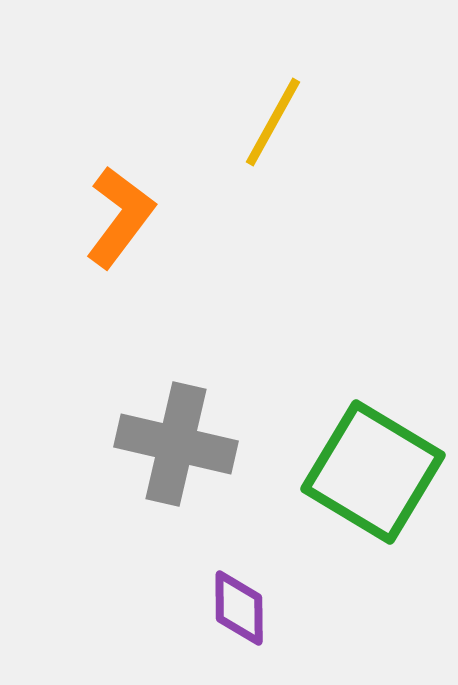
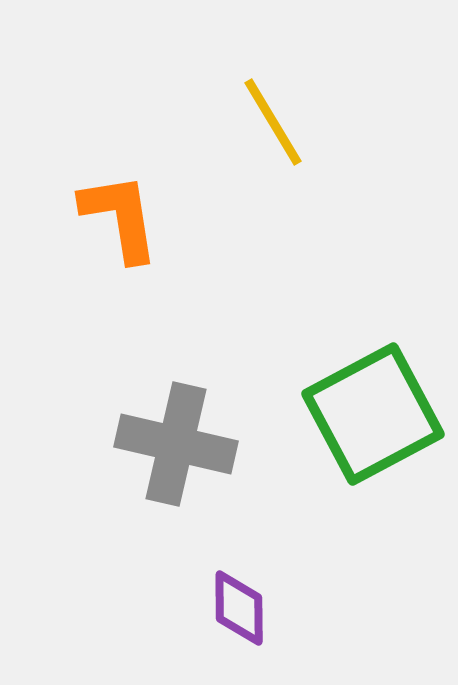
yellow line: rotated 60 degrees counterclockwise
orange L-shape: rotated 46 degrees counterclockwise
green square: moved 58 px up; rotated 31 degrees clockwise
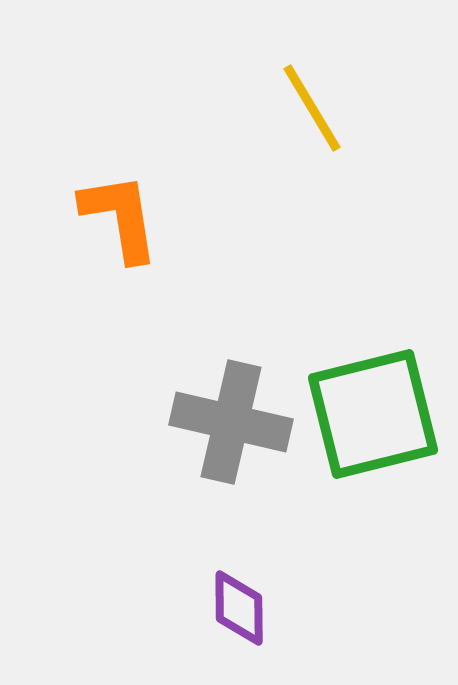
yellow line: moved 39 px right, 14 px up
green square: rotated 14 degrees clockwise
gray cross: moved 55 px right, 22 px up
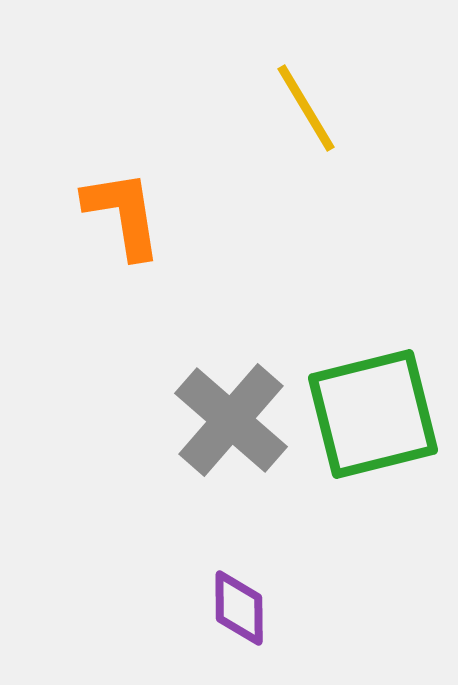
yellow line: moved 6 px left
orange L-shape: moved 3 px right, 3 px up
gray cross: moved 2 px up; rotated 28 degrees clockwise
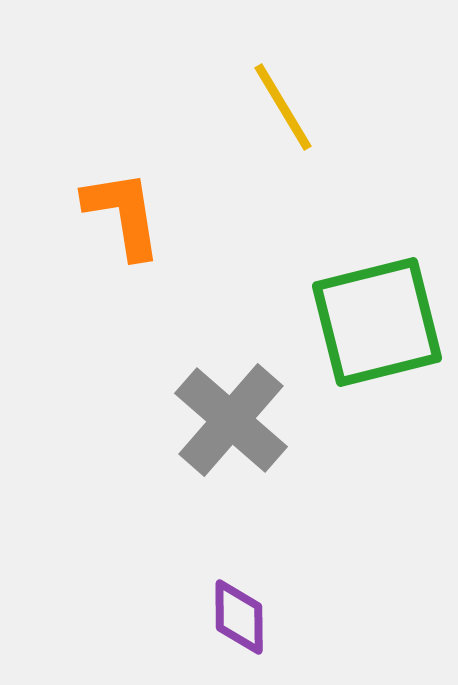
yellow line: moved 23 px left, 1 px up
green square: moved 4 px right, 92 px up
purple diamond: moved 9 px down
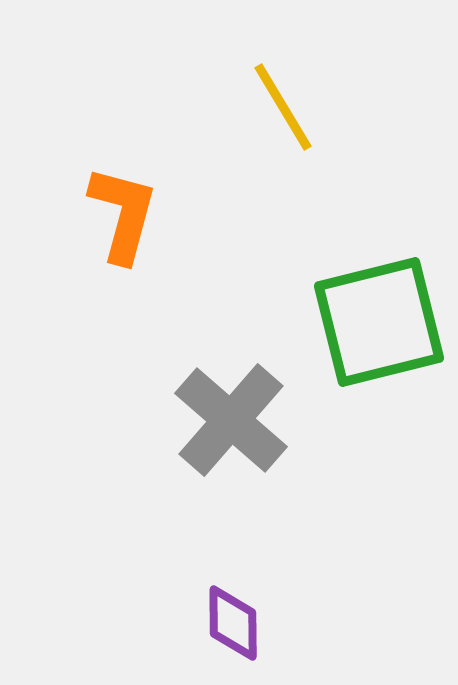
orange L-shape: rotated 24 degrees clockwise
green square: moved 2 px right
purple diamond: moved 6 px left, 6 px down
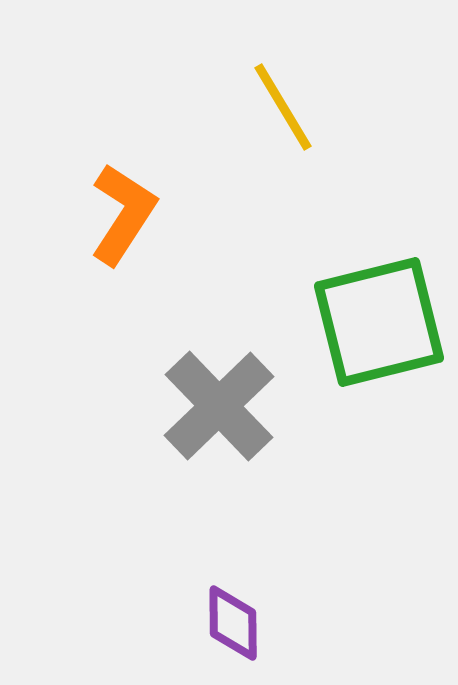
orange L-shape: rotated 18 degrees clockwise
gray cross: moved 12 px left, 14 px up; rotated 5 degrees clockwise
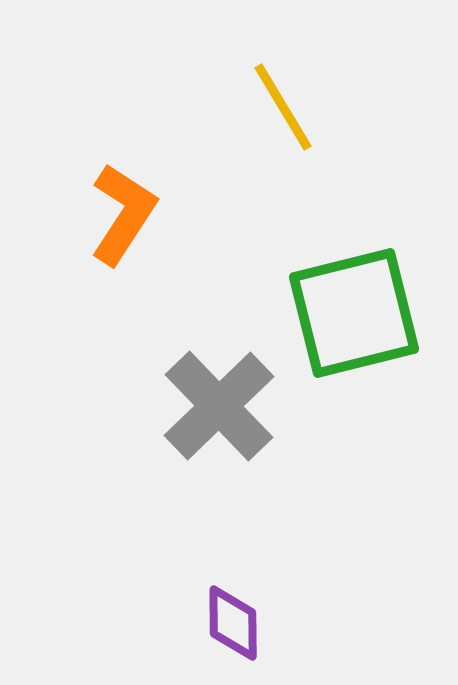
green square: moved 25 px left, 9 px up
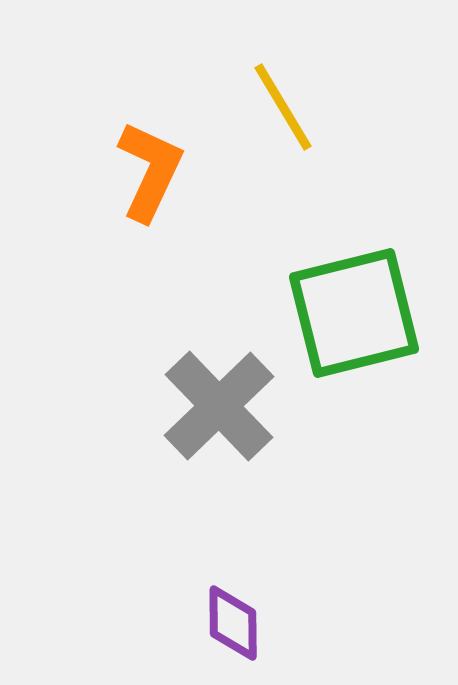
orange L-shape: moved 27 px right, 43 px up; rotated 8 degrees counterclockwise
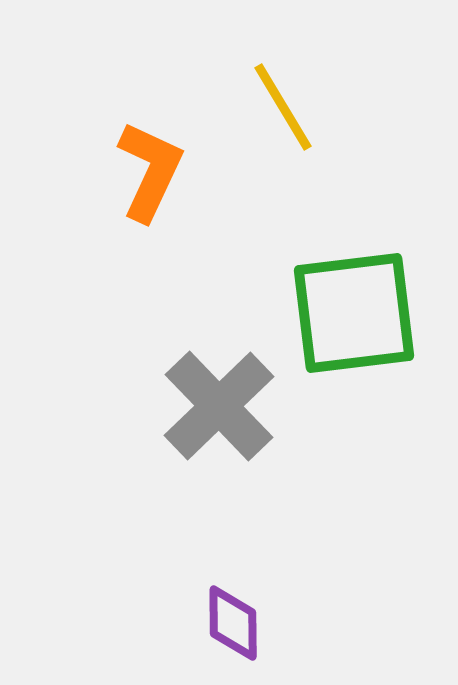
green square: rotated 7 degrees clockwise
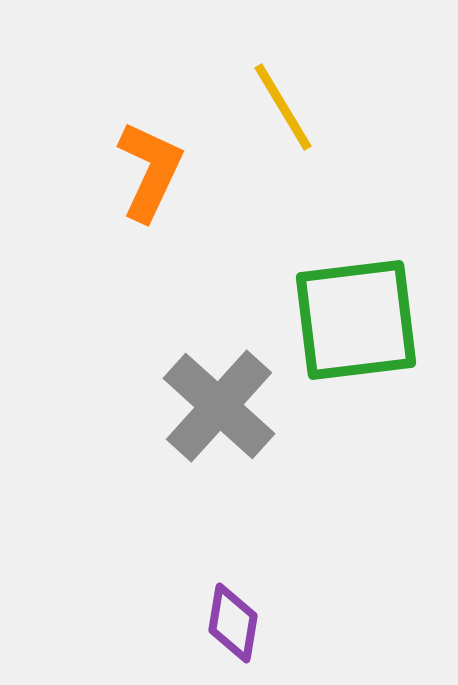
green square: moved 2 px right, 7 px down
gray cross: rotated 4 degrees counterclockwise
purple diamond: rotated 10 degrees clockwise
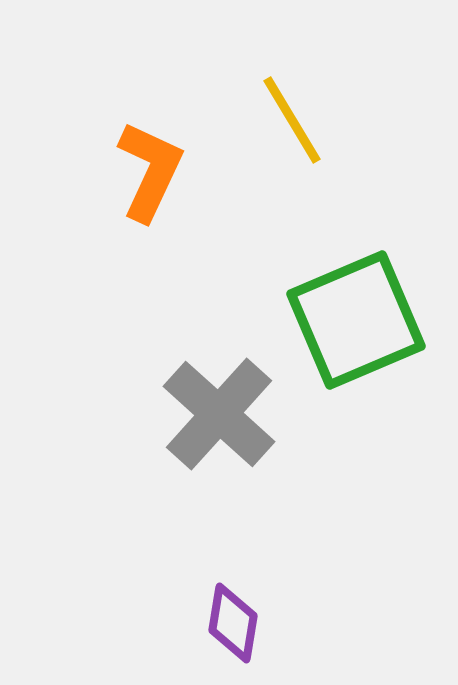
yellow line: moved 9 px right, 13 px down
green square: rotated 16 degrees counterclockwise
gray cross: moved 8 px down
